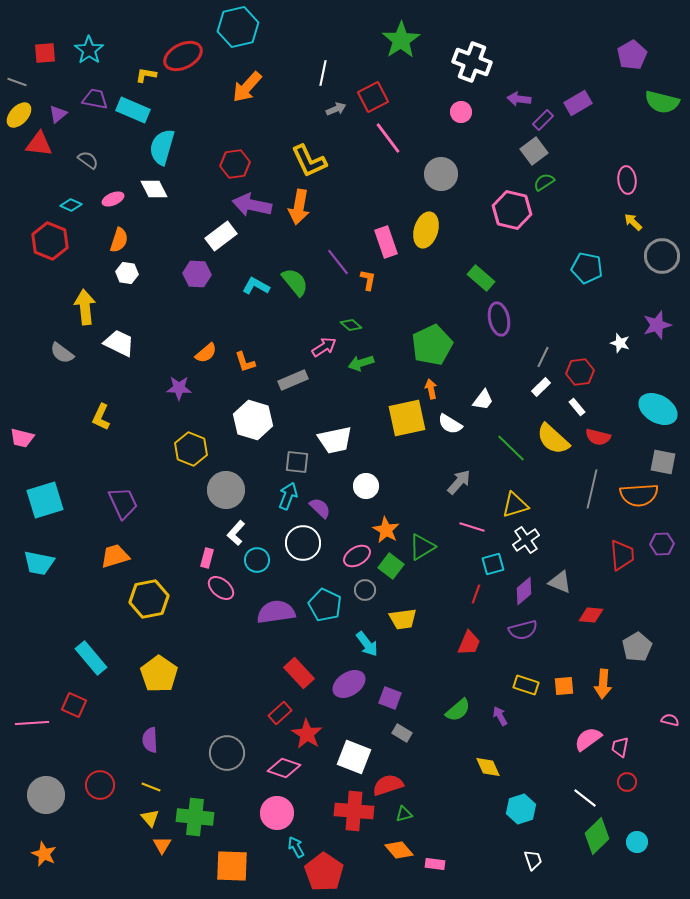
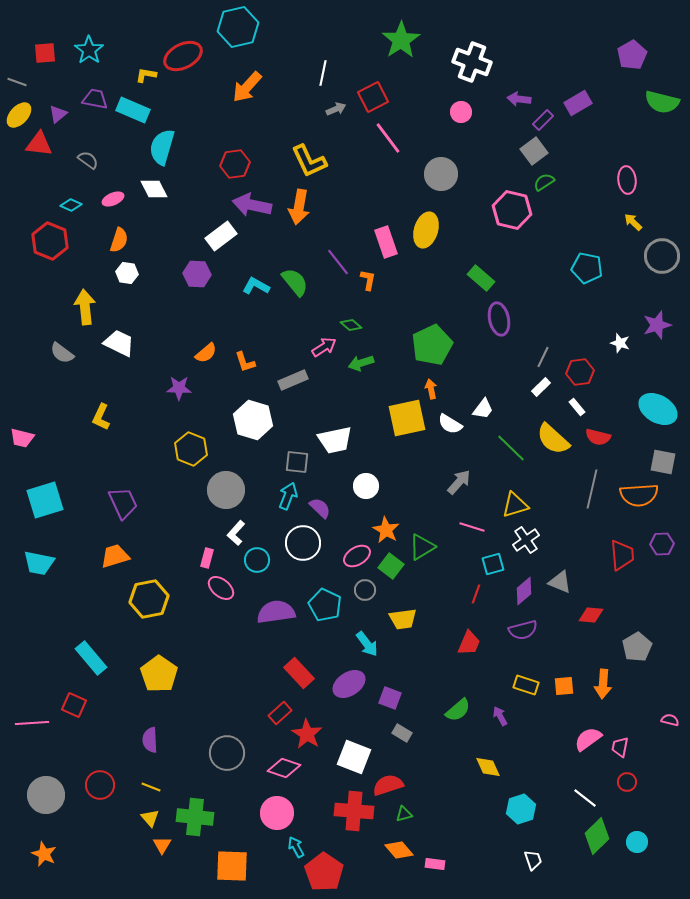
white trapezoid at (483, 400): moved 9 px down
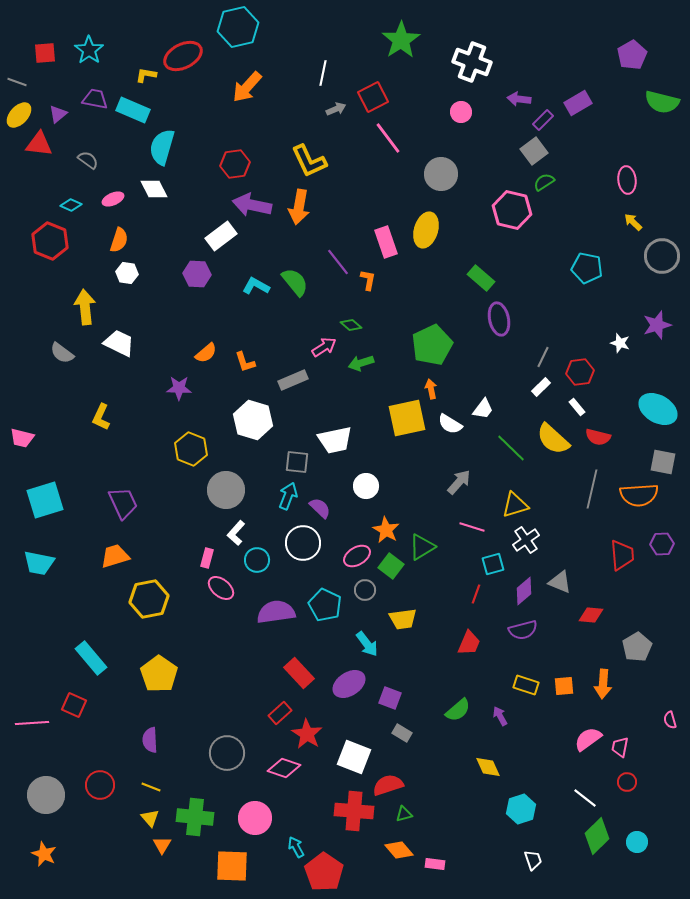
pink semicircle at (670, 720): rotated 120 degrees counterclockwise
pink circle at (277, 813): moved 22 px left, 5 px down
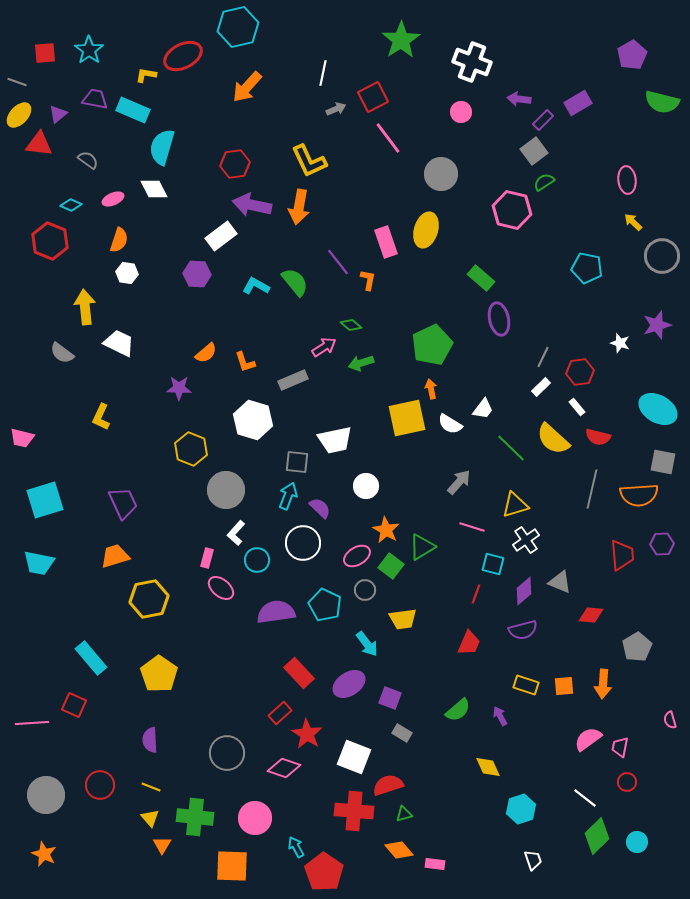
cyan square at (493, 564): rotated 30 degrees clockwise
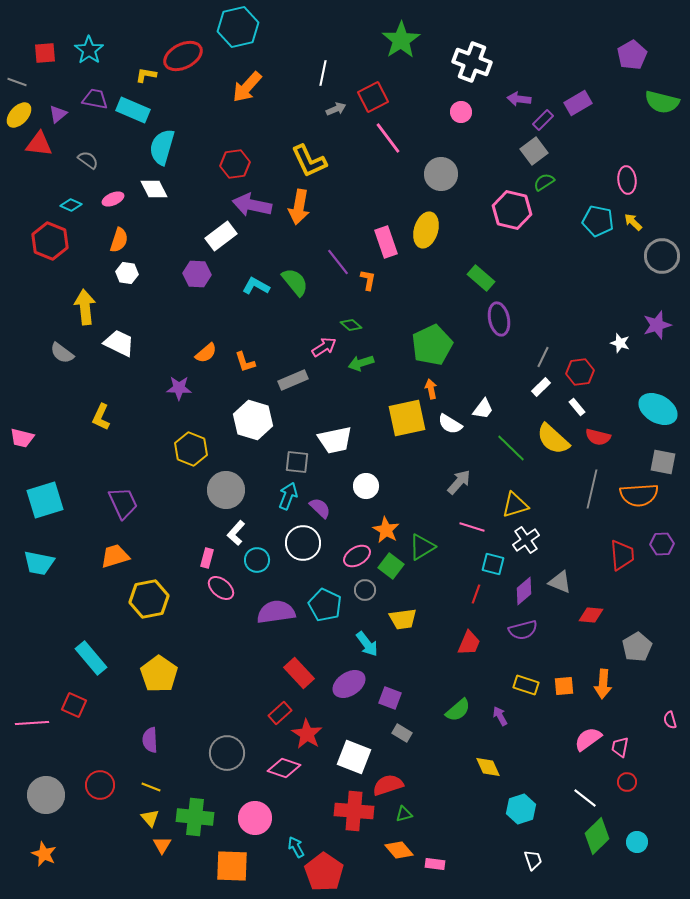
cyan pentagon at (587, 268): moved 11 px right, 47 px up
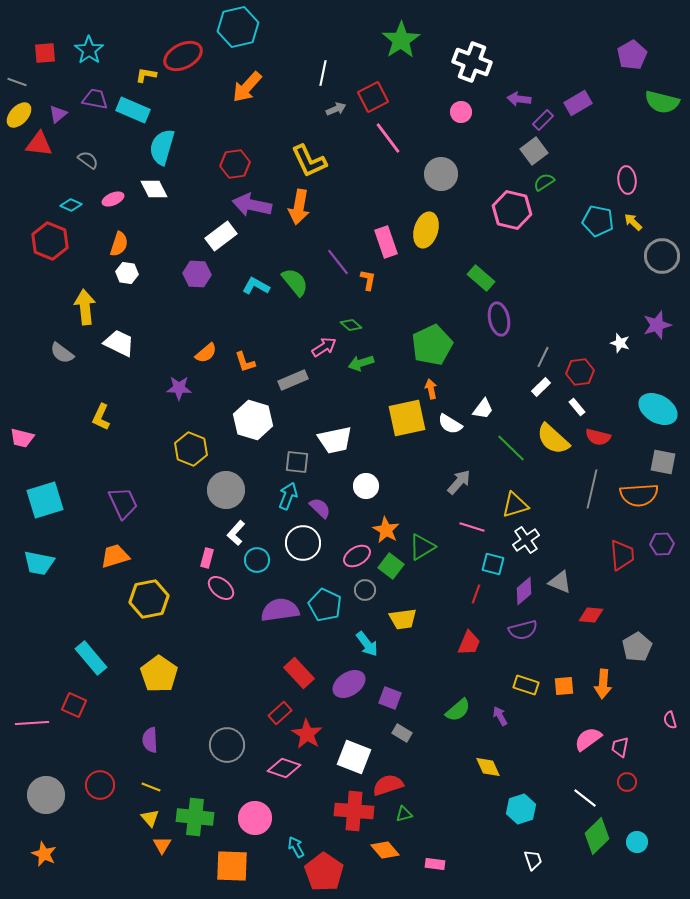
orange semicircle at (119, 240): moved 4 px down
purple semicircle at (276, 612): moved 4 px right, 2 px up
gray circle at (227, 753): moved 8 px up
orange diamond at (399, 850): moved 14 px left
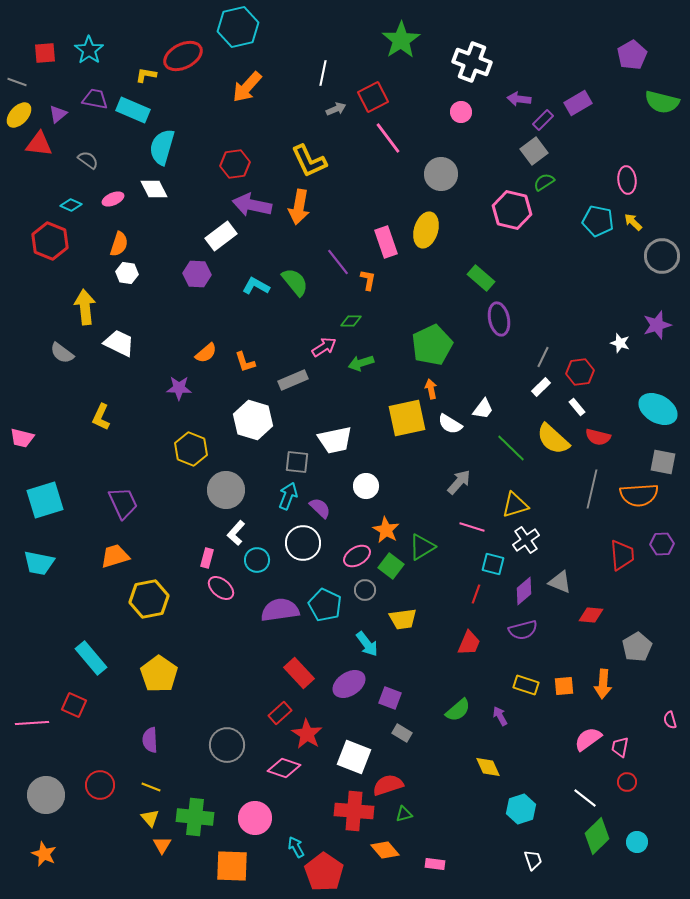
green diamond at (351, 325): moved 4 px up; rotated 40 degrees counterclockwise
